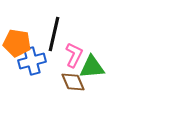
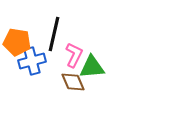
orange pentagon: moved 1 px up
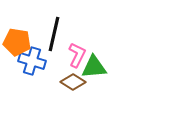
pink L-shape: moved 3 px right
blue cross: rotated 32 degrees clockwise
green triangle: moved 2 px right
brown diamond: rotated 35 degrees counterclockwise
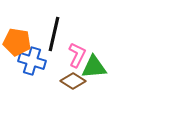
brown diamond: moved 1 px up
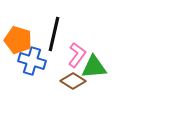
orange pentagon: moved 1 px right, 2 px up; rotated 8 degrees clockwise
pink L-shape: rotated 10 degrees clockwise
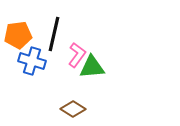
orange pentagon: moved 5 px up; rotated 24 degrees counterclockwise
green triangle: moved 2 px left
brown diamond: moved 28 px down
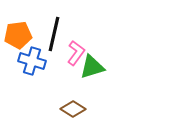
pink L-shape: moved 1 px left, 2 px up
green triangle: rotated 12 degrees counterclockwise
